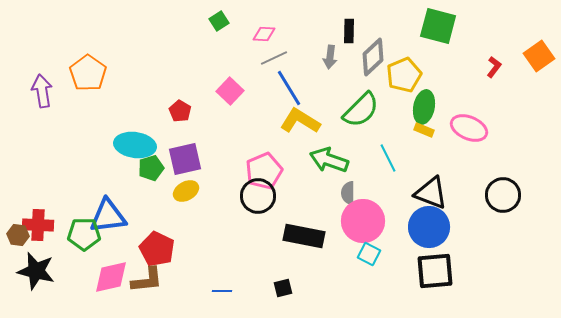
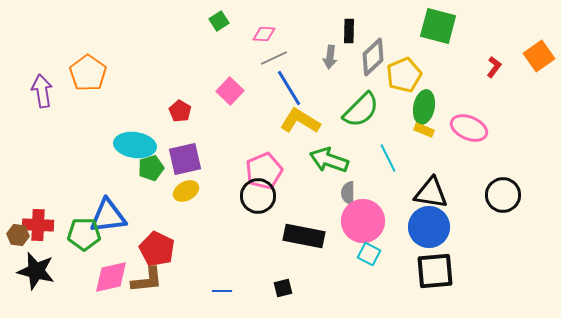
black triangle at (431, 193): rotated 12 degrees counterclockwise
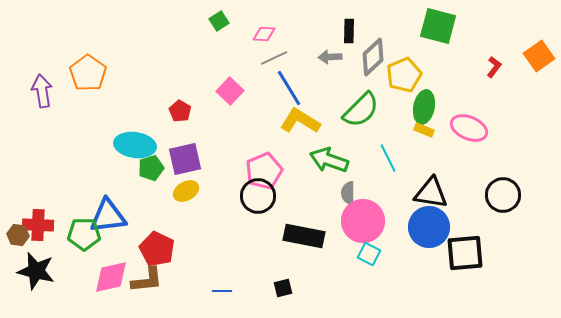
gray arrow at (330, 57): rotated 80 degrees clockwise
black square at (435, 271): moved 30 px right, 18 px up
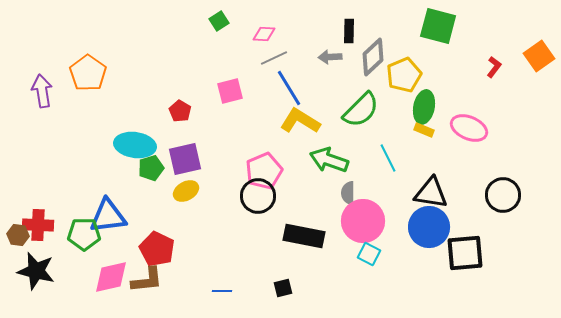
pink square at (230, 91): rotated 32 degrees clockwise
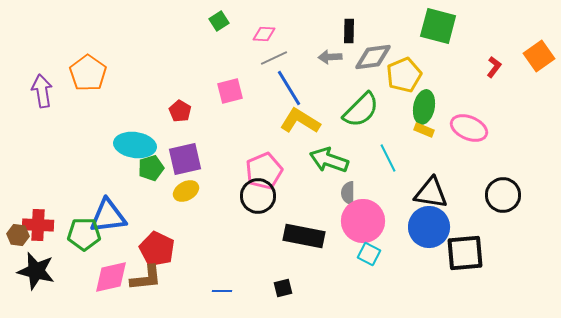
gray diamond at (373, 57): rotated 36 degrees clockwise
brown L-shape at (147, 280): moved 1 px left, 2 px up
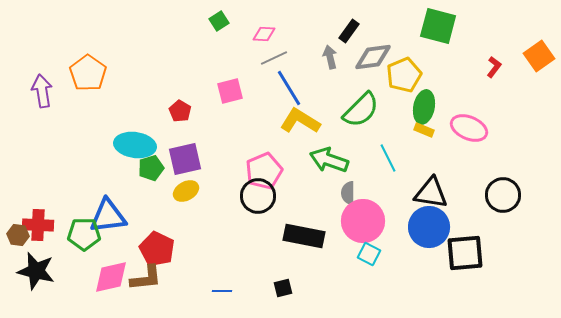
black rectangle at (349, 31): rotated 35 degrees clockwise
gray arrow at (330, 57): rotated 80 degrees clockwise
